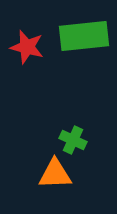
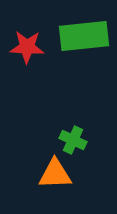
red star: rotated 12 degrees counterclockwise
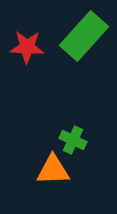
green rectangle: rotated 42 degrees counterclockwise
orange triangle: moved 2 px left, 4 px up
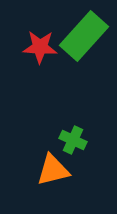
red star: moved 13 px right
orange triangle: rotated 12 degrees counterclockwise
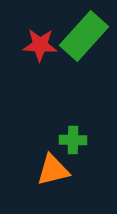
red star: moved 2 px up
green cross: rotated 24 degrees counterclockwise
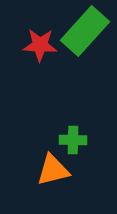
green rectangle: moved 1 px right, 5 px up
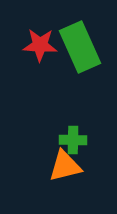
green rectangle: moved 5 px left, 16 px down; rotated 66 degrees counterclockwise
orange triangle: moved 12 px right, 4 px up
